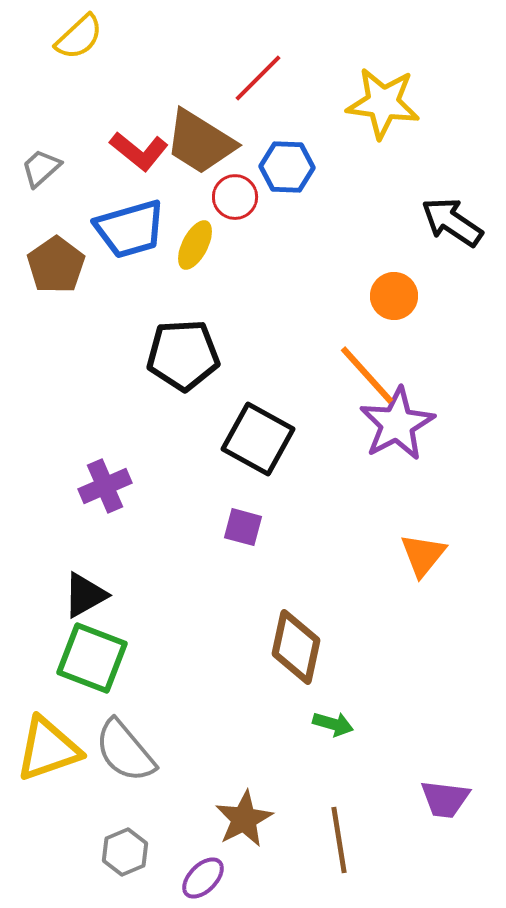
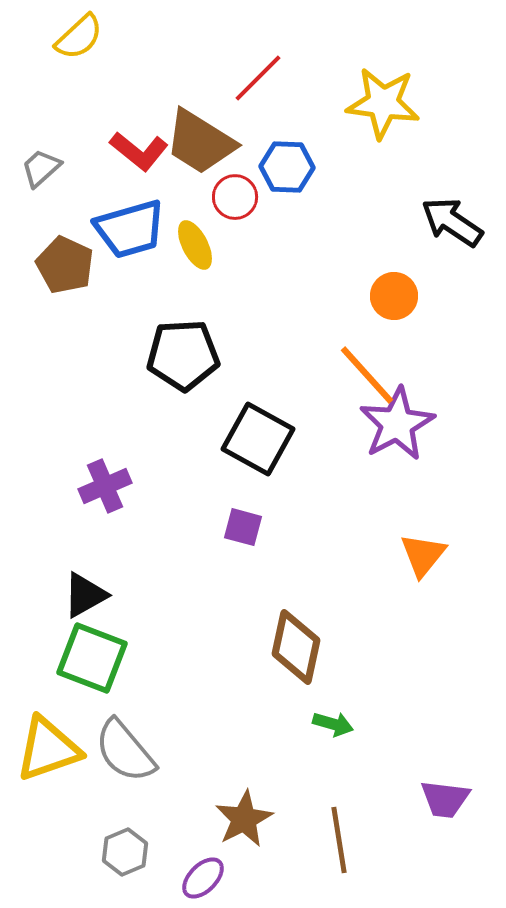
yellow ellipse: rotated 54 degrees counterclockwise
brown pentagon: moved 9 px right; rotated 12 degrees counterclockwise
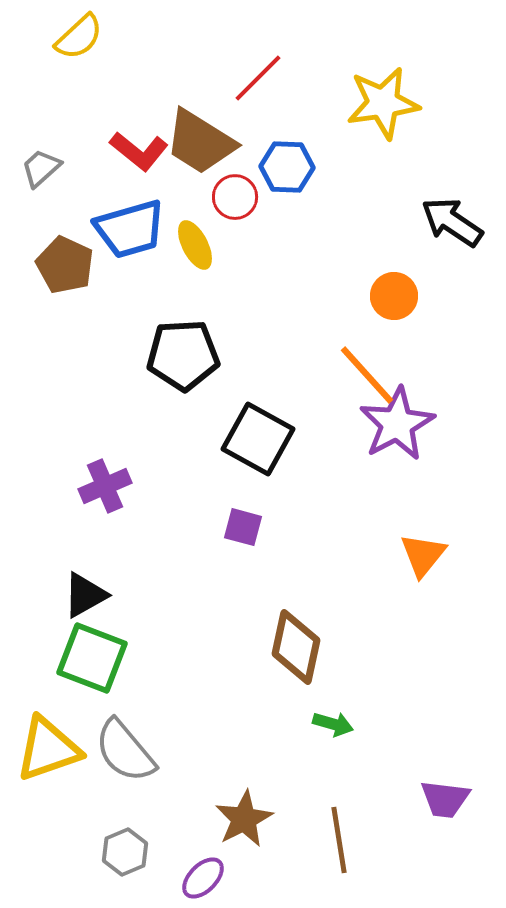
yellow star: rotated 16 degrees counterclockwise
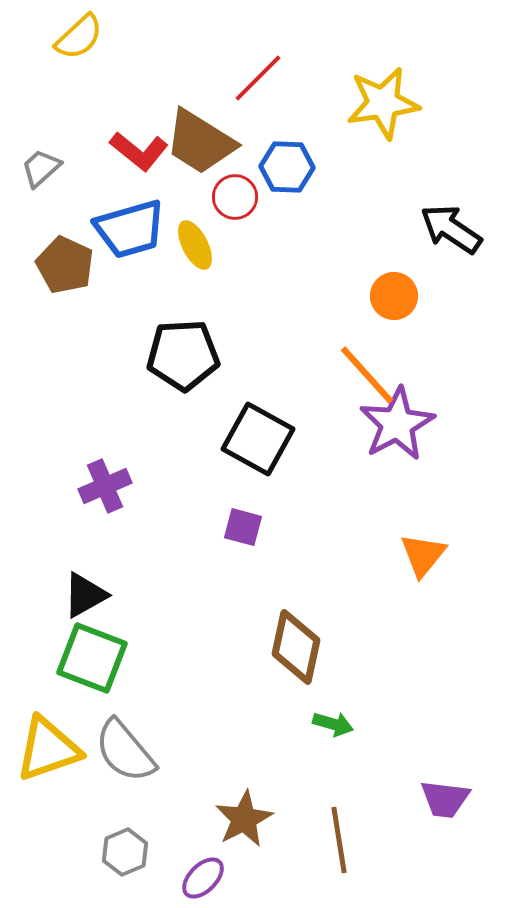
black arrow: moved 1 px left, 7 px down
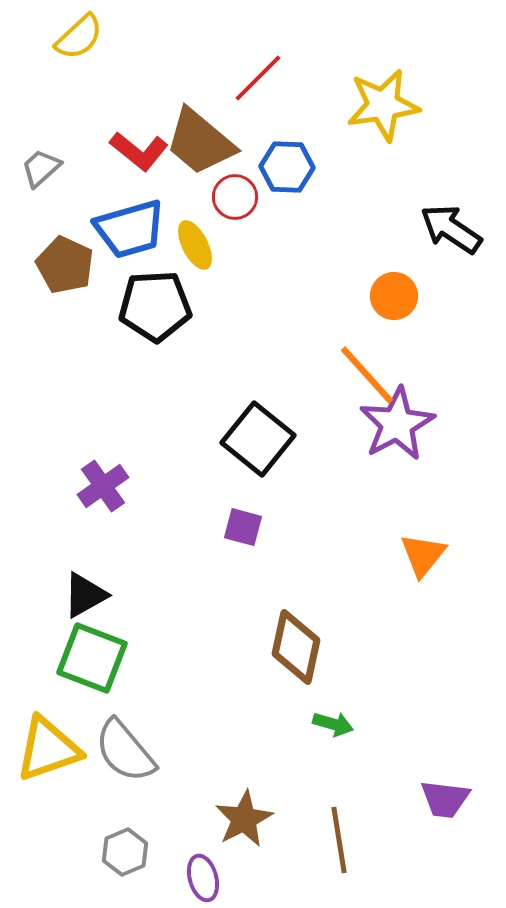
yellow star: moved 2 px down
brown trapezoid: rotated 8 degrees clockwise
black pentagon: moved 28 px left, 49 px up
black square: rotated 10 degrees clockwise
purple cross: moved 2 px left; rotated 12 degrees counterclockwise
purple ellipse: rotated 60 degrees counterclockwise
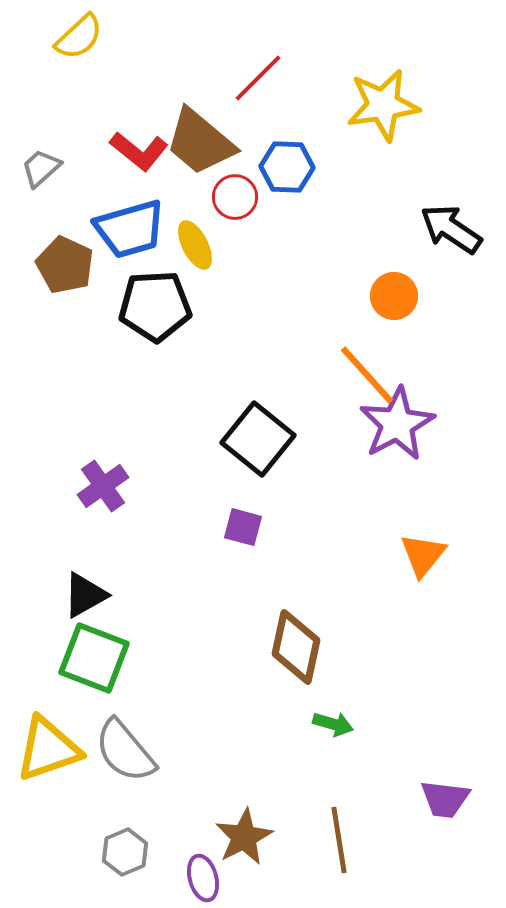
green square: moved 2 px right
brown star: moved 18 px down
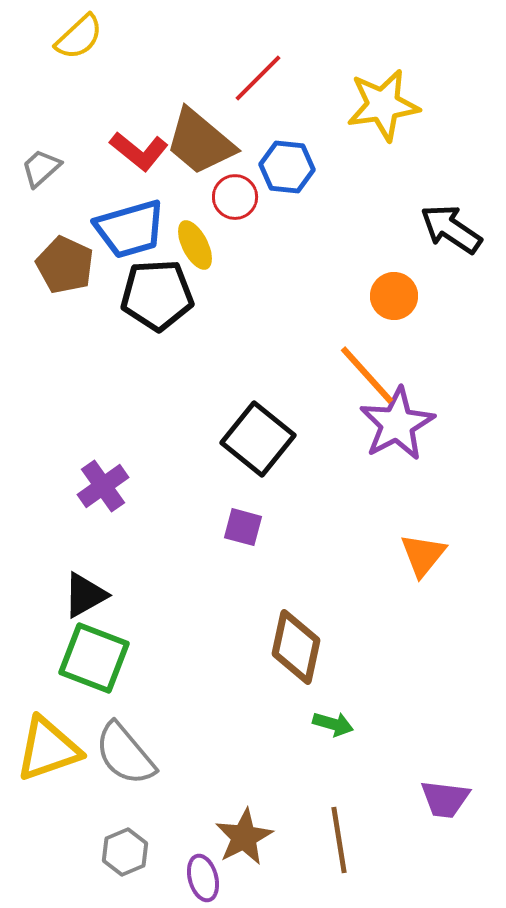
blue hexagon: rotated 4 degrees clockwise
black pentagon: moved 2 px right, 11 px up
gray semicircle: moved 3 px down
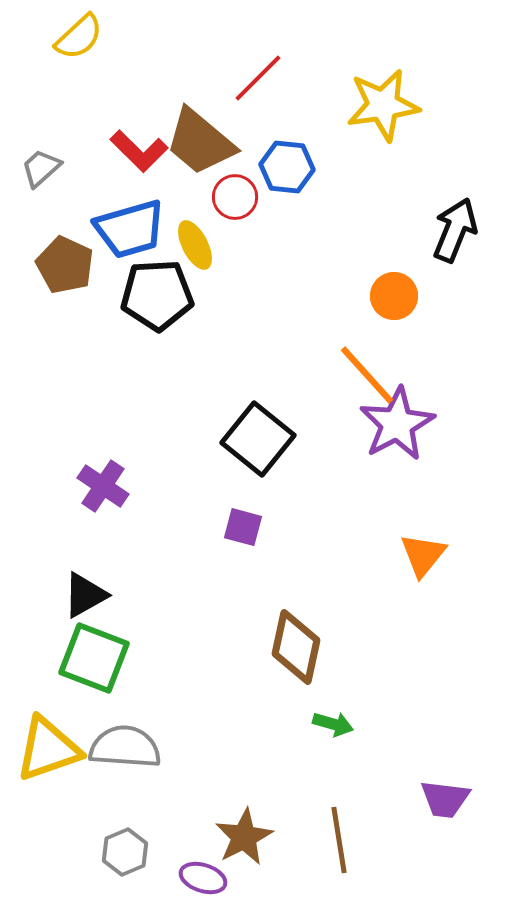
red L-shape: rotated 6 degrees clockwise
black arrow: moved 4 px right, 1 px down; rotated 78 degrees clockwise
purple cross: rotated 21 degrees counterclockwise
gray semicircle: moved 7 px up; rotated 134 degrees clockwise
purple ellipse: rotated 57 degrees counterclockwise
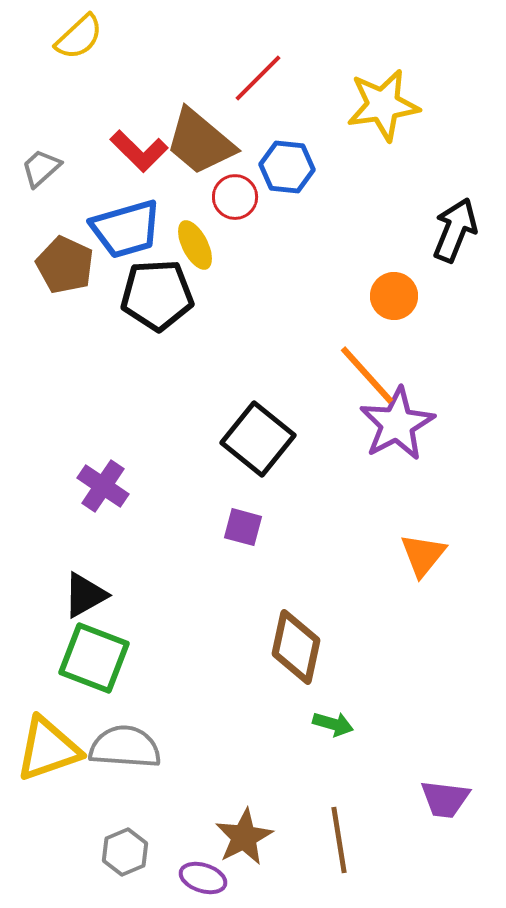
blue trapezoid: moved 4 px left
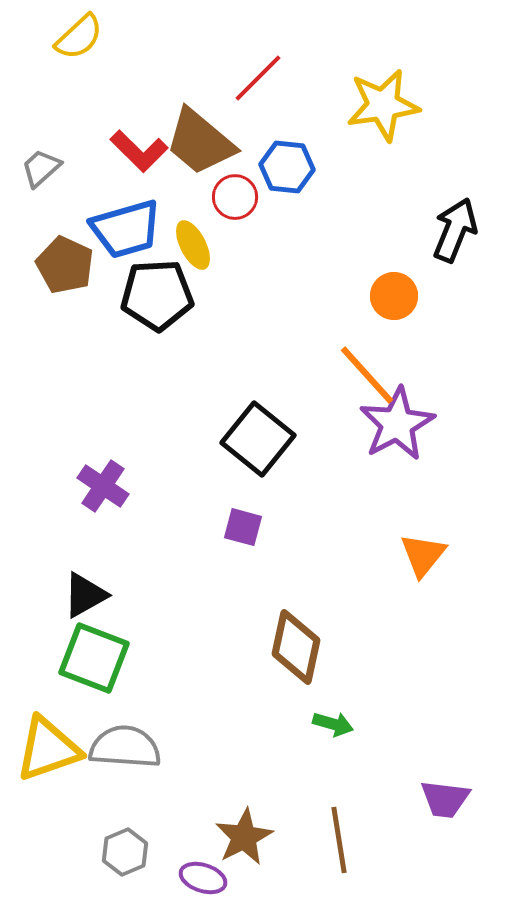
yellow ellipse: moved 2 px left
